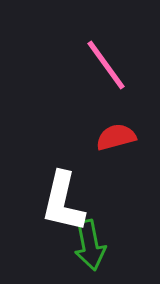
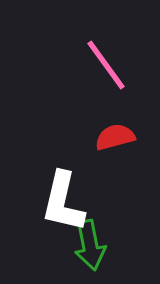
red semicircle: moved 1 px left
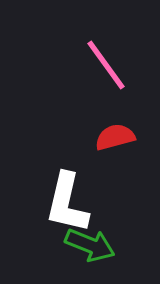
white L-shape: moved 4 px right, 1 px down
green arrow: rotated 57 degrees counterclockwise
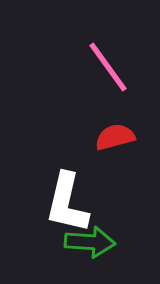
pink line: moved 2 px right, 2 px down
green arrow: moved 3 px up; rotated 18 degrees counterclockwise
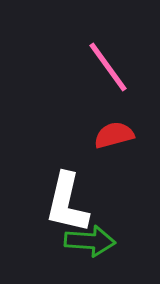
red semicircle: moved 1 px left, 2 px up
green arrow: moved 1 px up
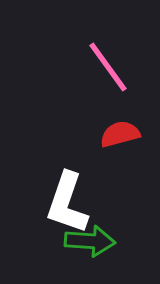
red semicircle: moved 6 px right, 1 px up
white L-shape: rotated 6 degrees clockwise
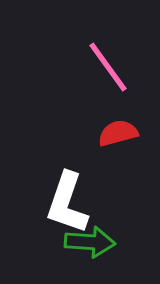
red semicircle: moved 2 px left, 1 px up
green arrow: moved 1 px down
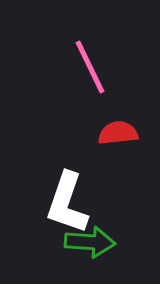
pink line: moved 18 px left; rotated 10 degrees clockwise
red semicircle: rotated 9 degrees clockwise
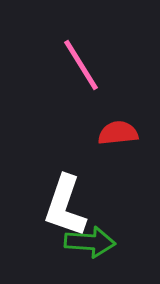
pink line: moved 9 px left, 2 px up; rotated 6 degrees counterclockwise
white L-shape: moved 2 px left, 3 px down
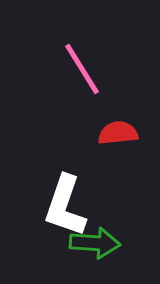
pink line: moved 1 px right, 4 px down
green arrow: moved 5 px right, 1 px down
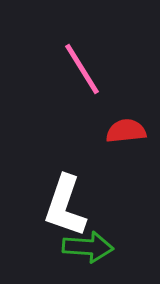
red semicircle: moved 8 px right, 2 px up
green arrow: moved 7 px left, 4 px down
